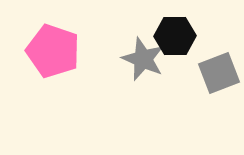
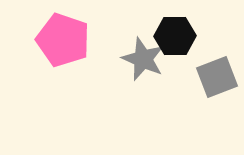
pink pentagon: moved 10 px right, 11 px up
gray square: moved 2 px left, 4 px down
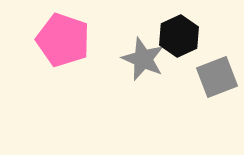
black hexagon: moved 4 px right; rotated 24 degrees counterclockwise
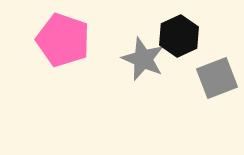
gray square: moved 1 px down
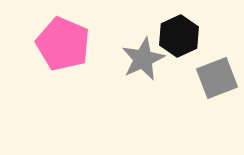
pink pentagon: moved 4 px down; rotated 4 degrees clockwise
gray star: rotated 24 degrees clockwise
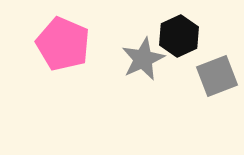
gray square: moved 2 px up
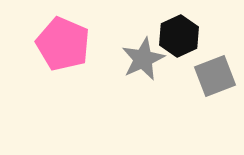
gray square: moved 2 px left
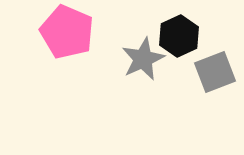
pink pentagon: moved 4 px right, 12 px up
gray square: moved 4 px up
